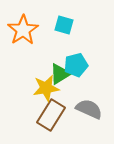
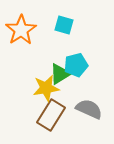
orange star: moved 2 px left
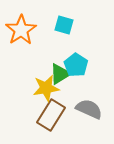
cyan pentagon: rotated 25 degrees counterclockwise
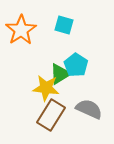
yellow star: rotated 16 degrees clockwise
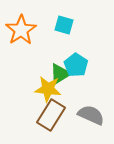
yellow star: moved 2 px right, 1 px down
gray semicircle: moved 2 px right, 6 px down
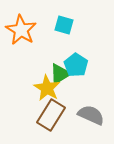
orange star: rotated 8 degrees counterclockwise
yellow star: moved 1 px left, 1 px up; rotated 24 degrees clockwise
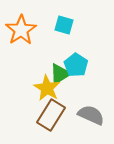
orange star: rotated 8 degrees clockwise
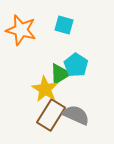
orange star: rotated 24 degrees counterclockwise
yellow star: moved 2 px left, 1 px down
gray semicircle: moved 15 px left
